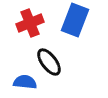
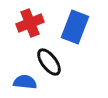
blue rectangle: moved 7 px down
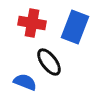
red cross: moved 2 px right; rotated 32 degrees clockwise
blue semicircle: rotated 15 degrees clockwise
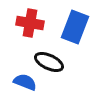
red cross: moved 2 px left
black ellipse: rotated 28 degrees counterclockwise
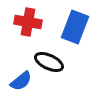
red cross: moved 2 px left, 1 px up
blue semicircle: moved 4 px left, 1 px up; rotated 120 degrees clockwise
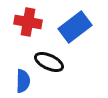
blue rectangle: rotated 32 degrees clockwise
blue semicircle: moved 2 px right; rotated 50 degrees counterclockwise
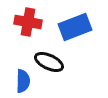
blue rectangle: rotated 16 degrees clockwise
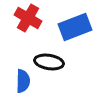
red cross: moved 4 px up; rotated 20 degrees clockwise
black ellipse: rotated 16 degrees counterclockwise
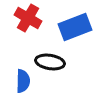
black ellipse: moved 1 px right
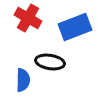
blue semicircle: moved 1 px up
